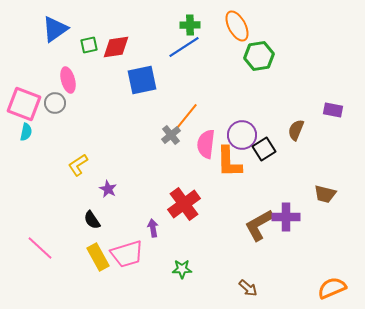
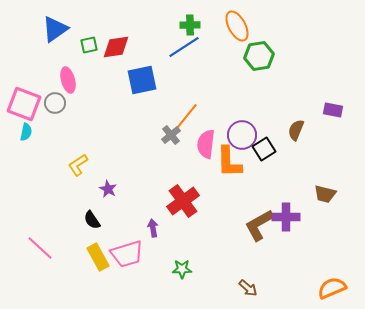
red cross: moved 1 px left, 3 px up
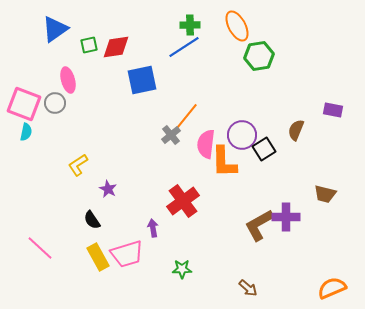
orange L-shape: moved 5 px left
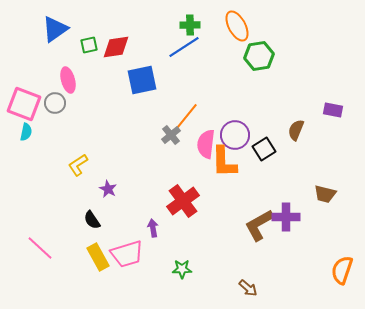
purple circle: moved 7 px left
orange semicircle: moved 10 px right, 18 px up; rotated 48 degrees counterclockwise
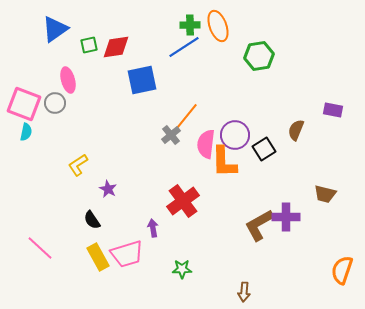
orange ellipse: moved 19 px left; rotated 8 degrees clockwise
brown arrow: moved 4 px left, 4 px down; rotated 54 degrees clockwise
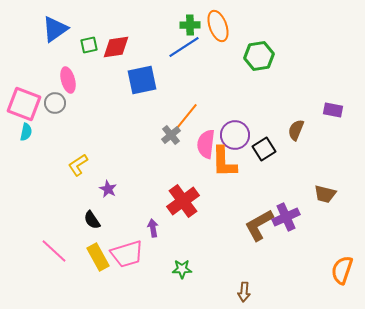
purple cross: rotated 24 degrees counterclockwise
pink line: moved 14 px right, 3 px down
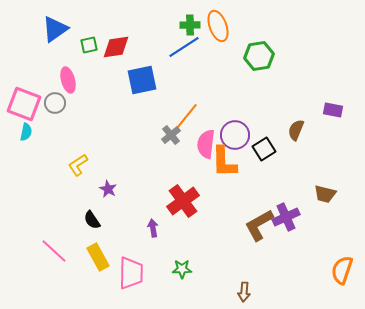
pink trapezoid: moved 4 px right, 19 px down; rotated 72 degrees counterclockwise
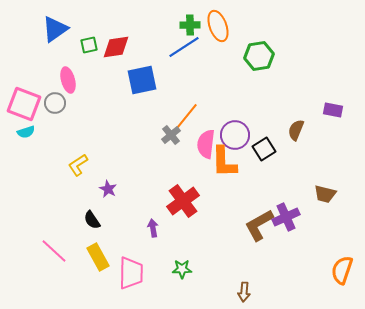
cyan semicircle: rotated 60 degrees clockwise
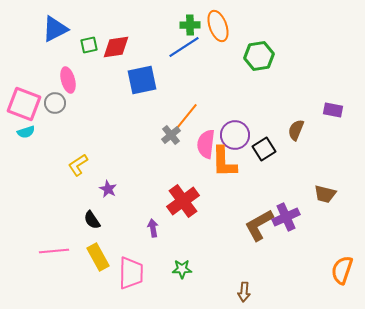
blue triangle: rotated 8 degrees clockwise
pink line: rotated 48 degrees counterclockwise
